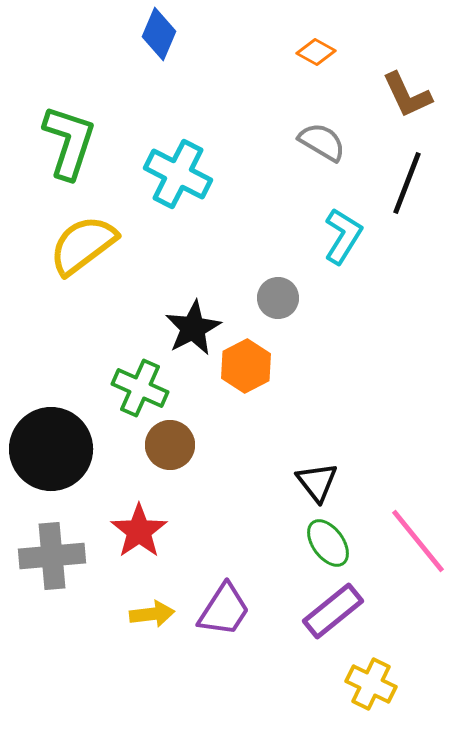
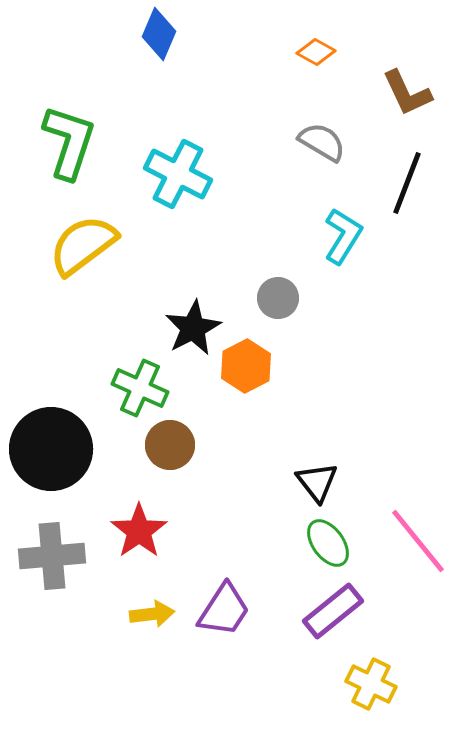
brown L-shape: moved 2 px up
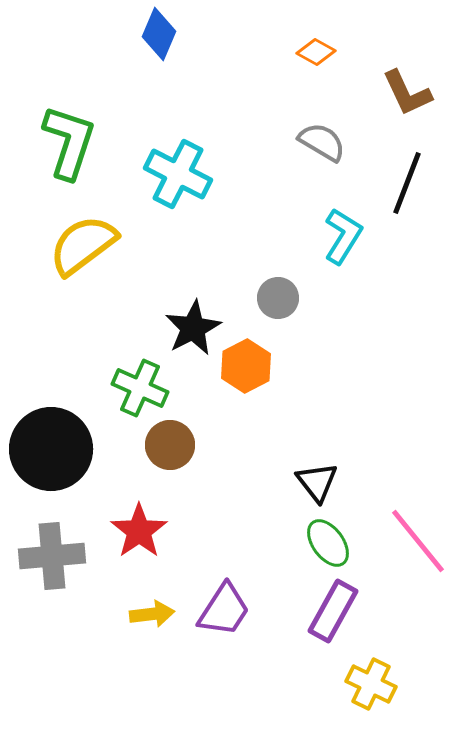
purple rectangle: rotated 22 degrees counterclockwise
